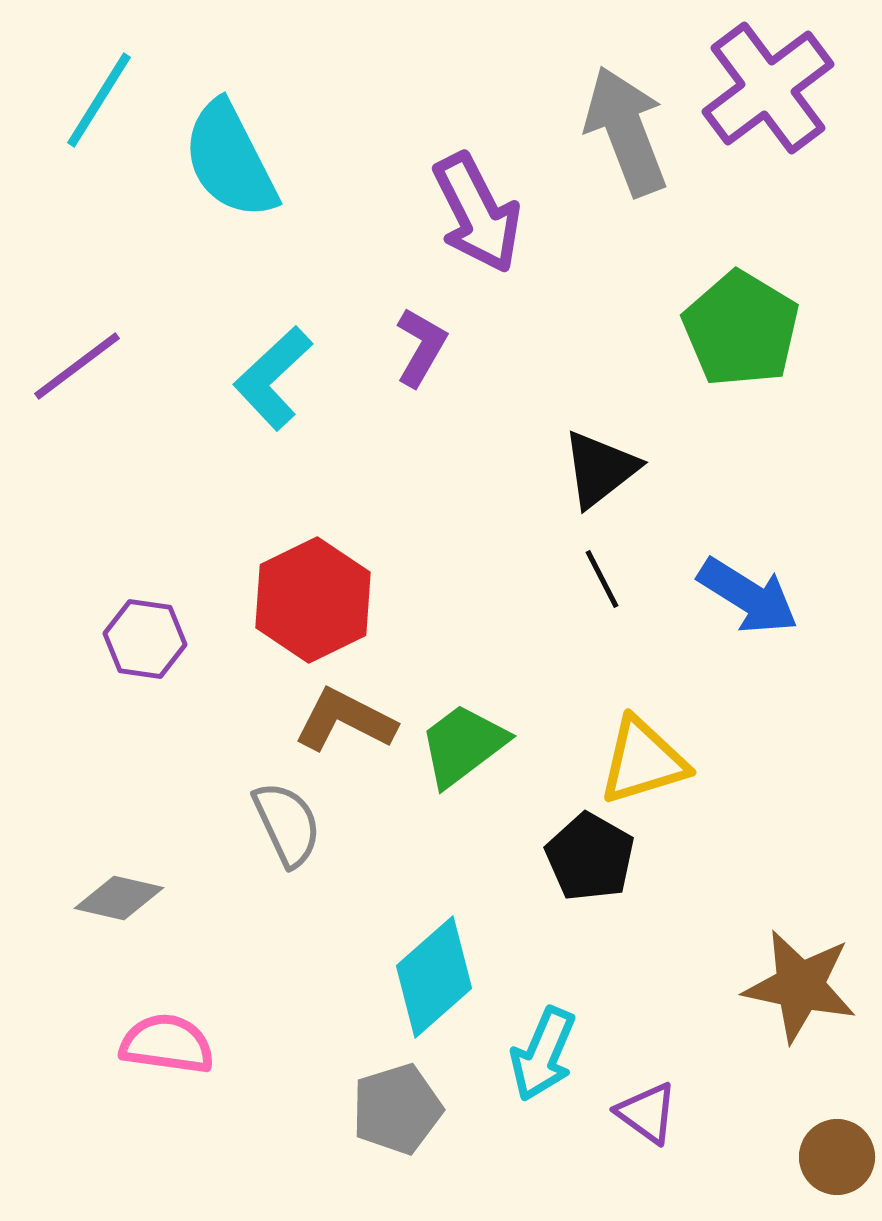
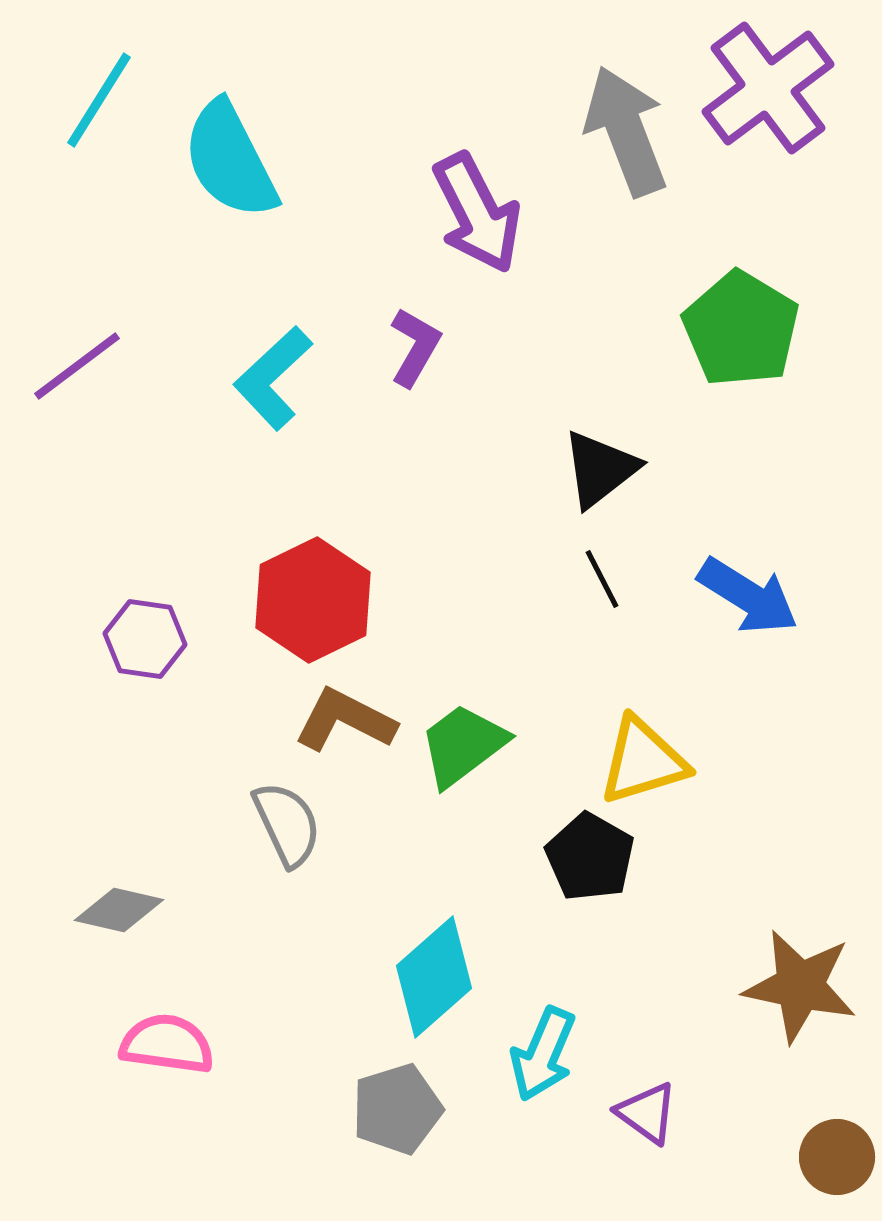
purple L-shape: moved 6 px left
gray diamond: moved 12 px down
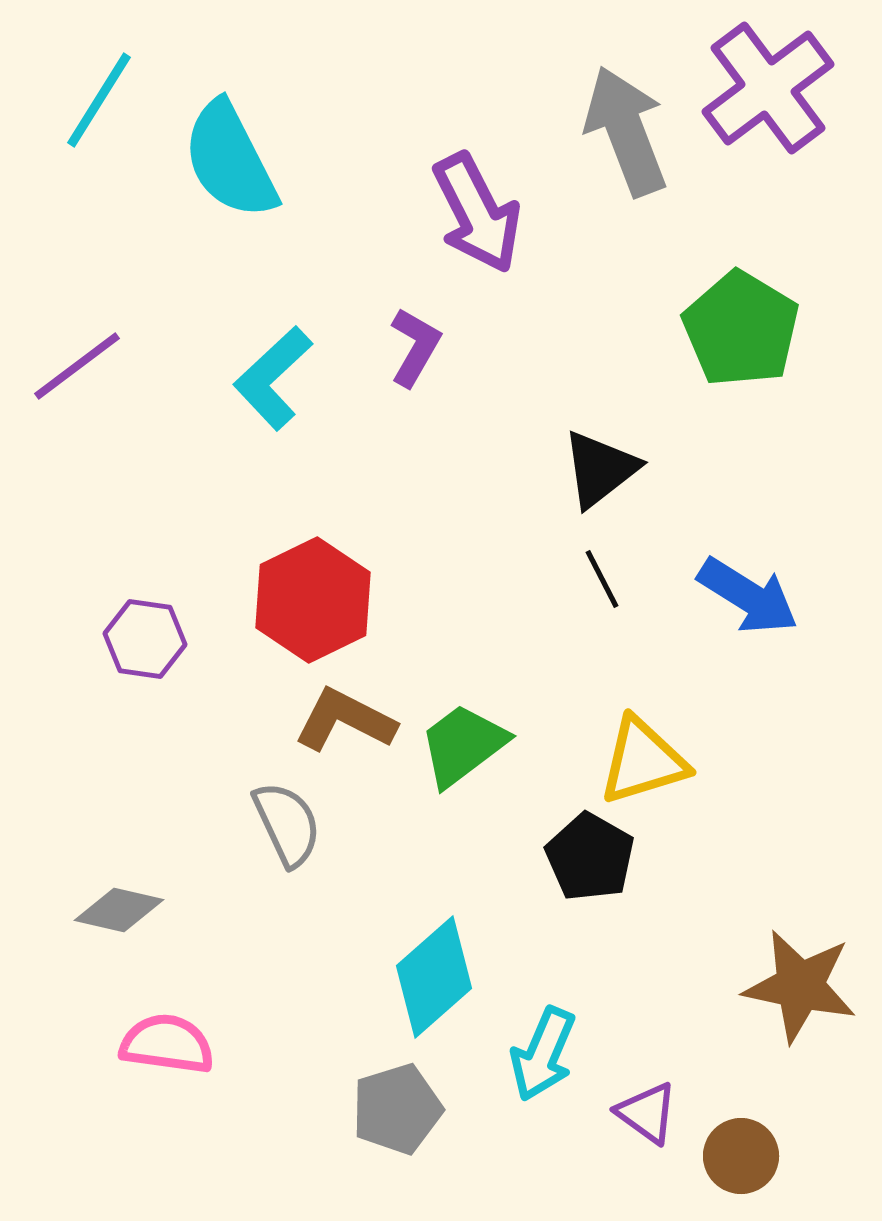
brown circle: moved 96 px left, 1 px up
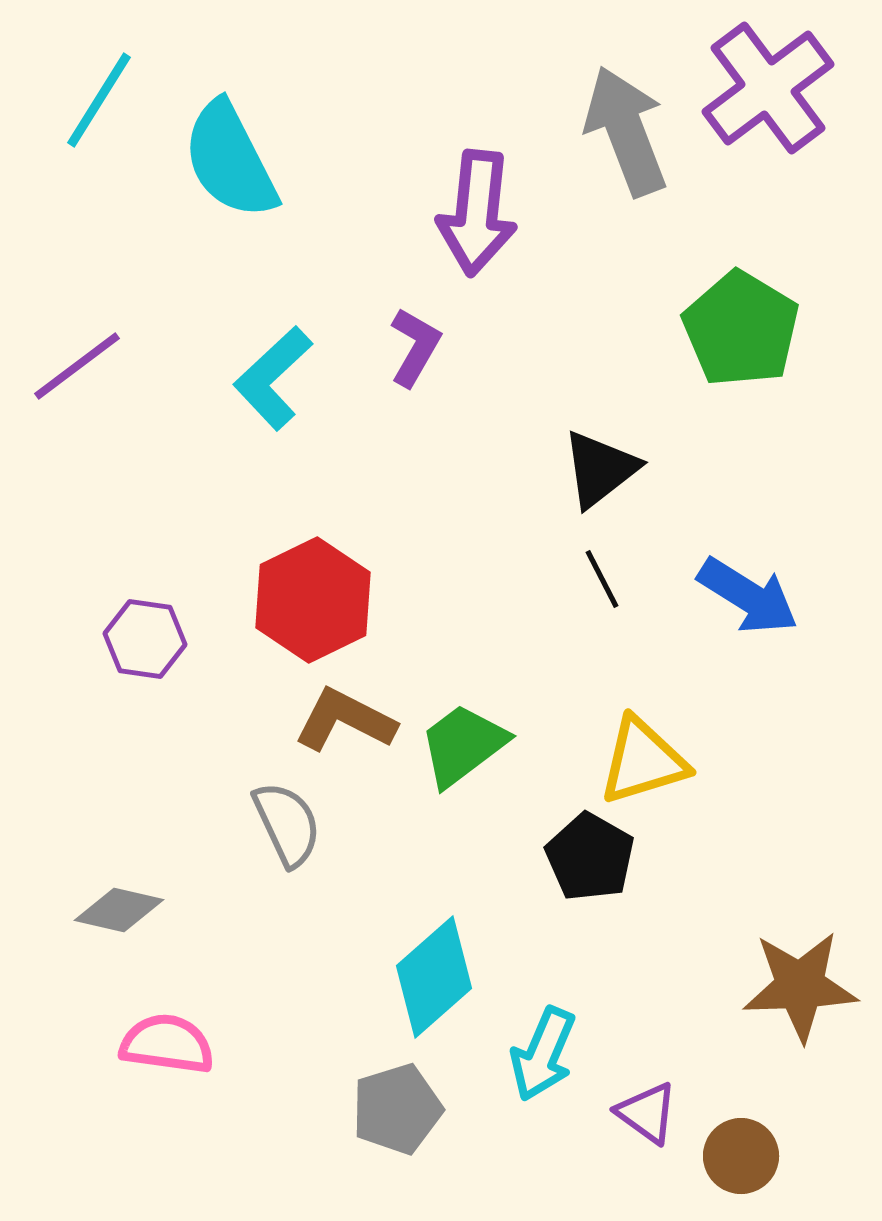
purple arrow: rotated 33 degrees clockwise
brown star: rotated 14 degrees counterclockwise
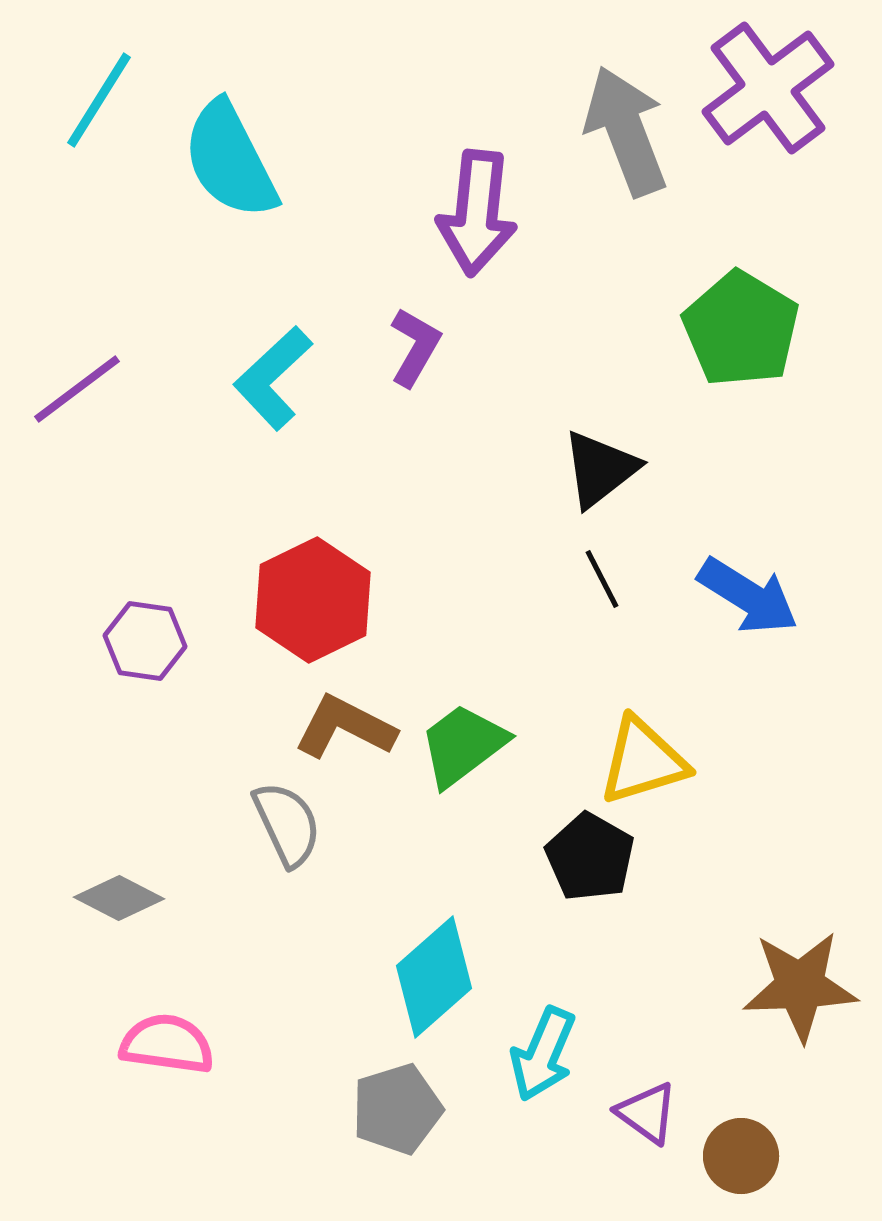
purple line: moved 23 px down
purple hexagon: moved 2 px down
brown L-shape: moved 7 px down
gray diamond: moved 12 px up; rotated 14 degrees clockwise
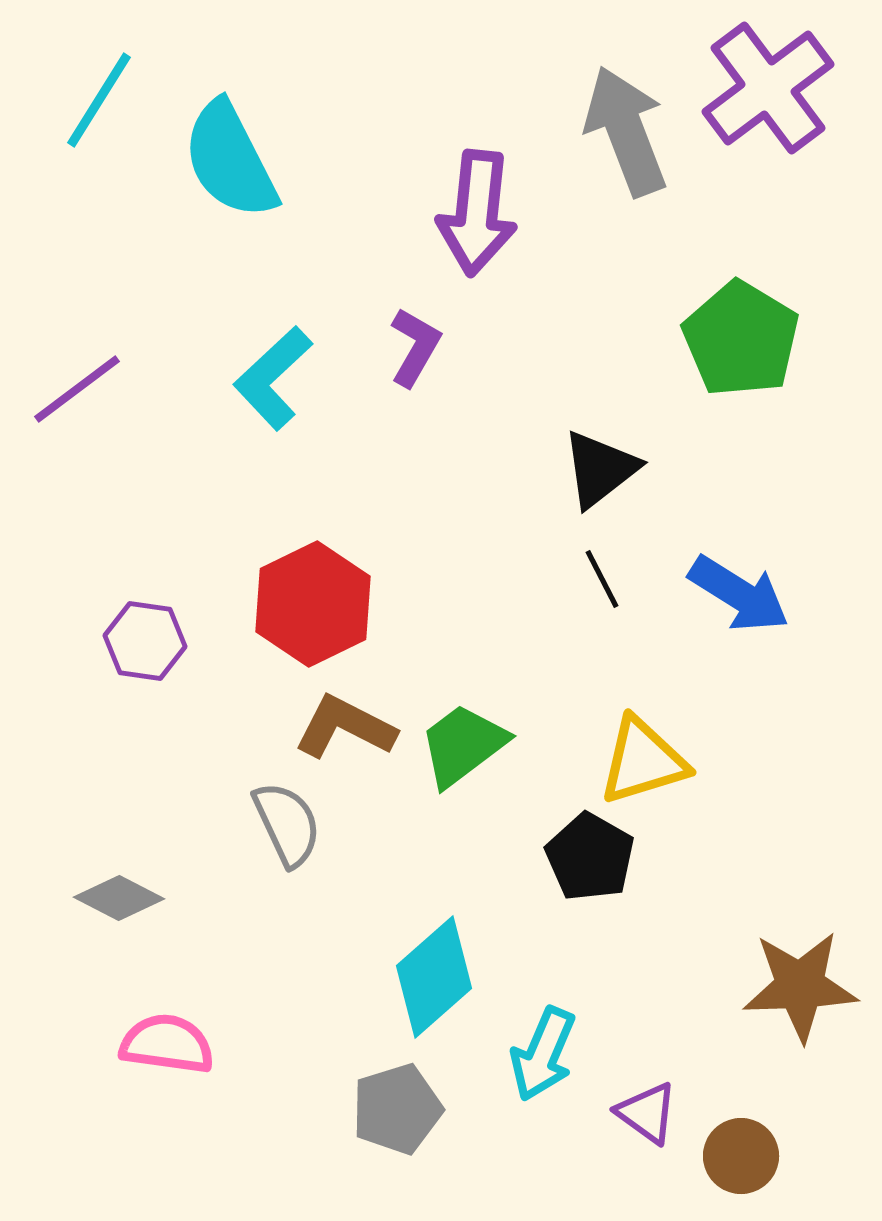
green pentagon: moved 10 px down
blue arrow: moved 9 px left, 2 px up
red hexagon: moved 4 px down
